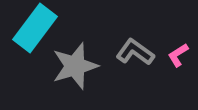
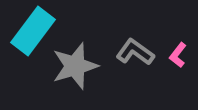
cyan rectangle: moved 2 px left, 3 px down
pink L-shape: rotated 20 degrees counterclockwise
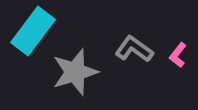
gray L-shape: moved 1 px left, 3 px up
gray star: moved 6 px down
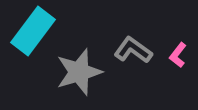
gray L-shape: moved 1 px left, 1 px down
gray star: moved 4 px right
